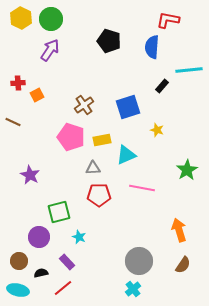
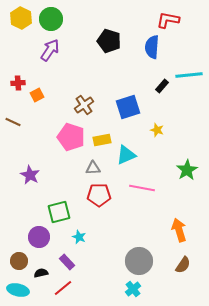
cyan line: moved 5 px down
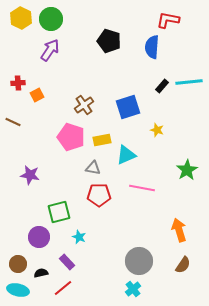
cyan line: moved 7 px down
gray triangle: rotated 14 degrees clockwise
purple star: rotated 18 degrees counterclockwise
brown circle: moved 1 px left, 3 px down
